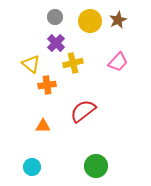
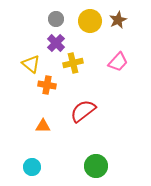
gray circle: moved 1 px right, 2 px down
orange cross: rotated 18 degrees clockwise
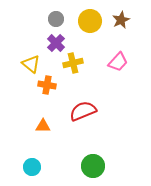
brown star: moved 3 px right
red semicircle: rotated 16 degrees clockwise
green circle: moved 3 px left
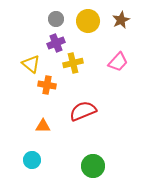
yellow circle: moved 2 px left
purple cross: rotated 24 degrees clockwise
cyan circle: moved 7 px up
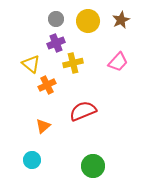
orange cross: rotated 36 degrees counterclockwise
orange triangle: rotated 42 degrees counterclockwise
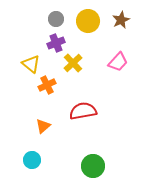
yellow cross: rotated 30 degrees counterclockwise
red semicircle: rotated 12 degrees clockwise
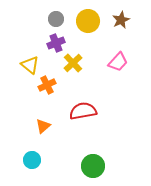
yellow triangle: moved 1 px left, 1 px down
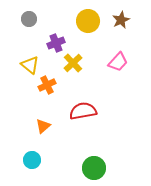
gray circle: moved 27 px left
green circle: moved 1 px right, 2 px down
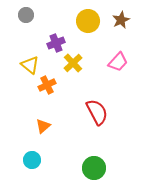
gray circle: moved 3 px left, 4 px up
red semicircle: moved 14 px right, 1 px down; rotated 72 degrees clockwise
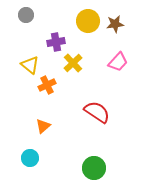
brown star: moved 6 px left, 4 px down; rotated 18 degrees clockwise
purple cross: moved 1 px up; rotated 12 degrees clockwise
red semicircle: rotated 28 degrees counterclockwise
cyan circle: moved 2 px left, 2 px up
